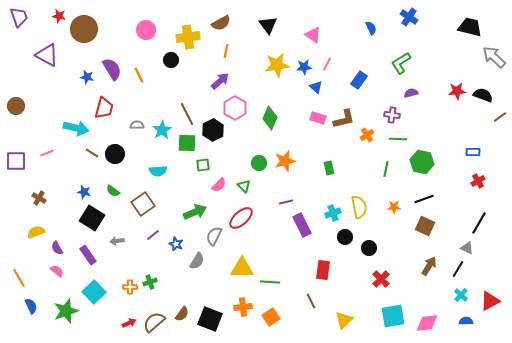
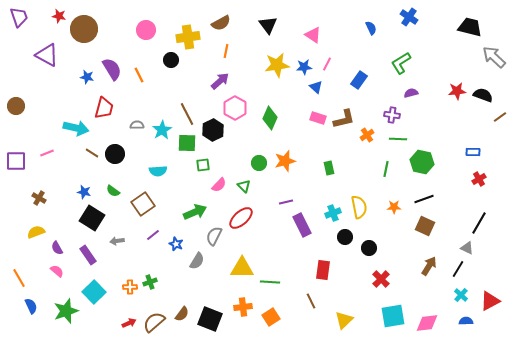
red cross at (478, 181): moved 1 px right, 2 px up
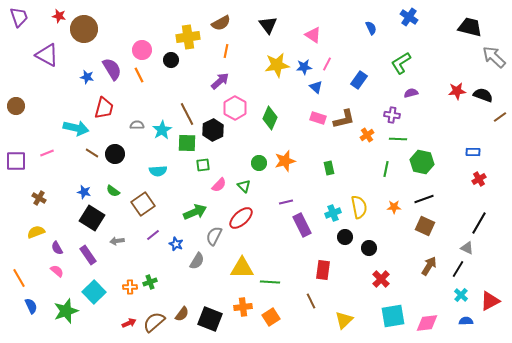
pink circle at (146, 30): moved 4 px left, 20 px down
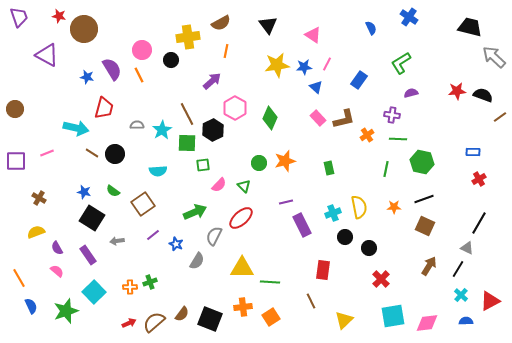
purple arrow at (220, 81): moved 8 px left
brown circle at (16, 106): moved 1 px left, 3 px down
pink rectangle at (318, 118): rotated 28 degrees clockwise
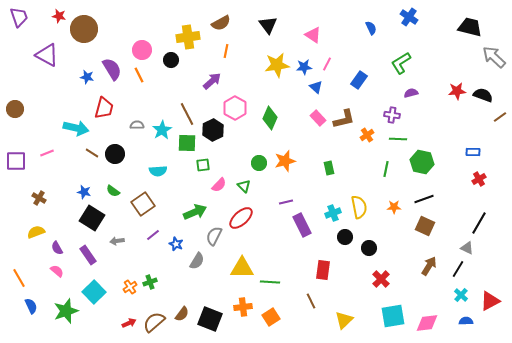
orange cross at (130, 287): rotated 32 degrees counterclockwise
